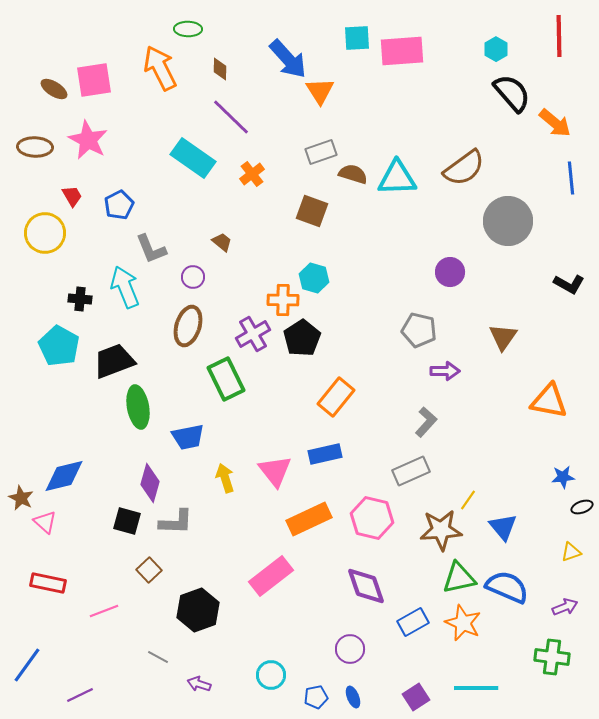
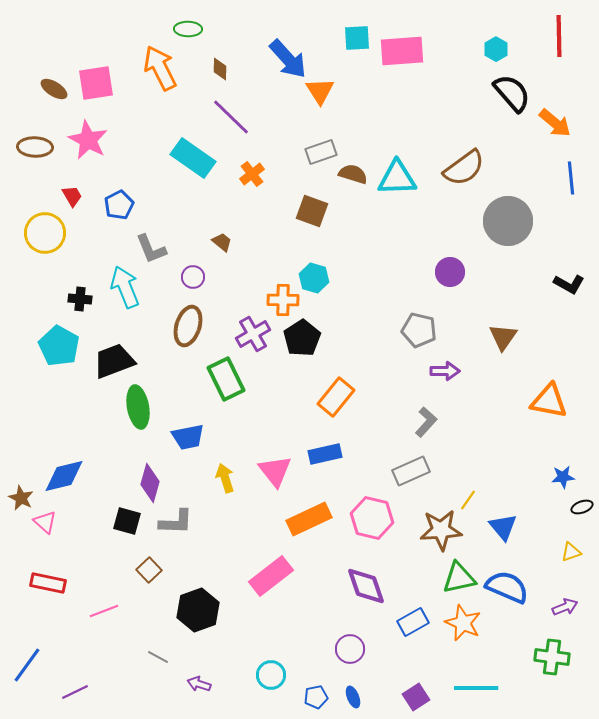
pink square at (94, 80): moved 2 px right, 3 px down
purple line at (80, 695): moved 5 px left, 3 px up
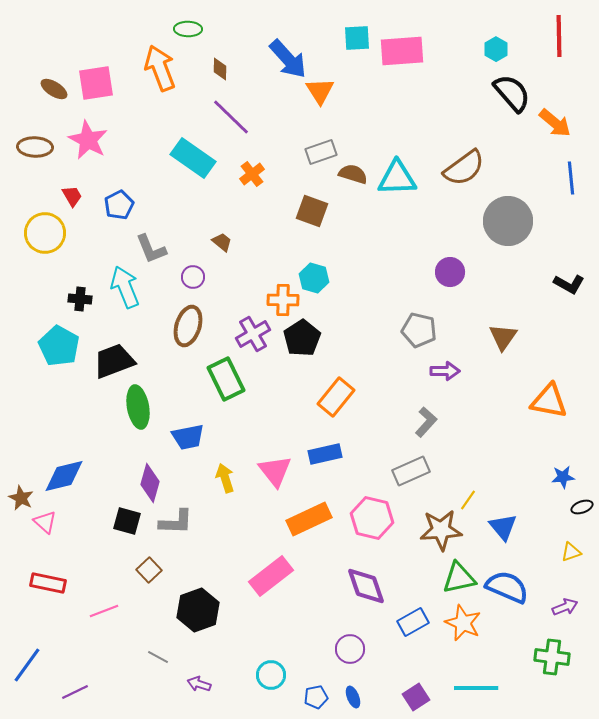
orange arrow at (160, 68): rotated 6 degrees clockwise
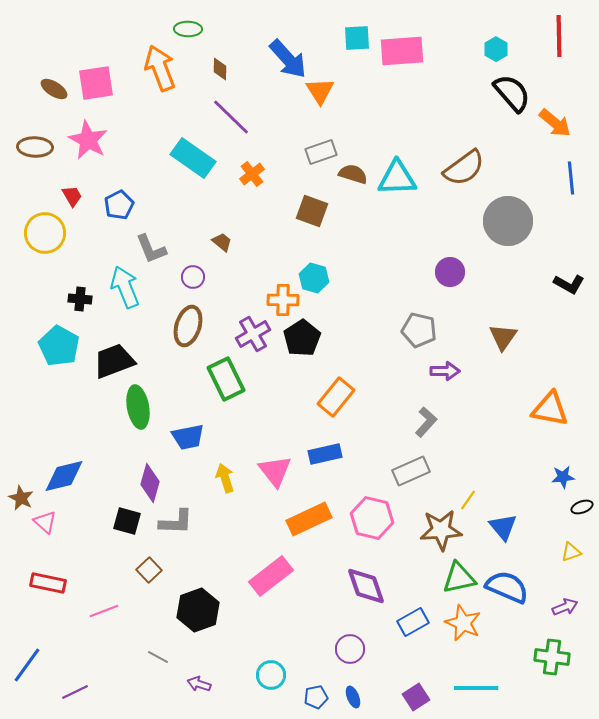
orange triangle at (549, 401): moved 1 px right, 8 px down
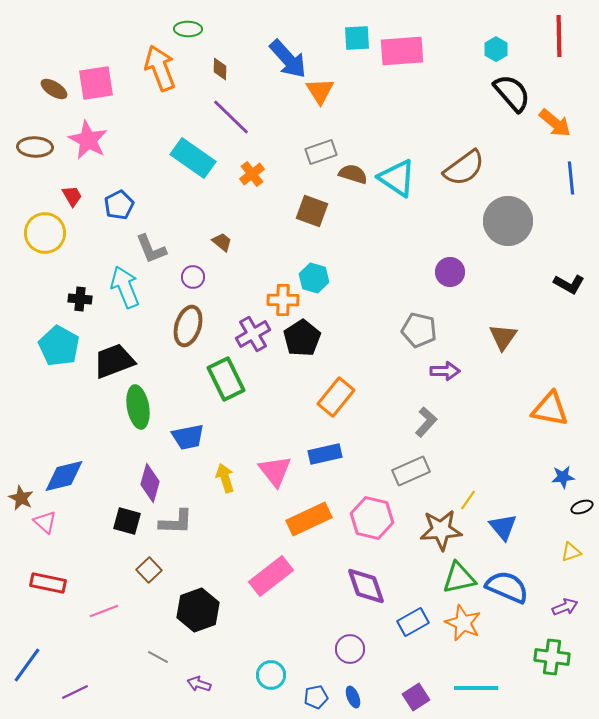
cyan triangle at (397, 178): rotated 36 degrees clockwise
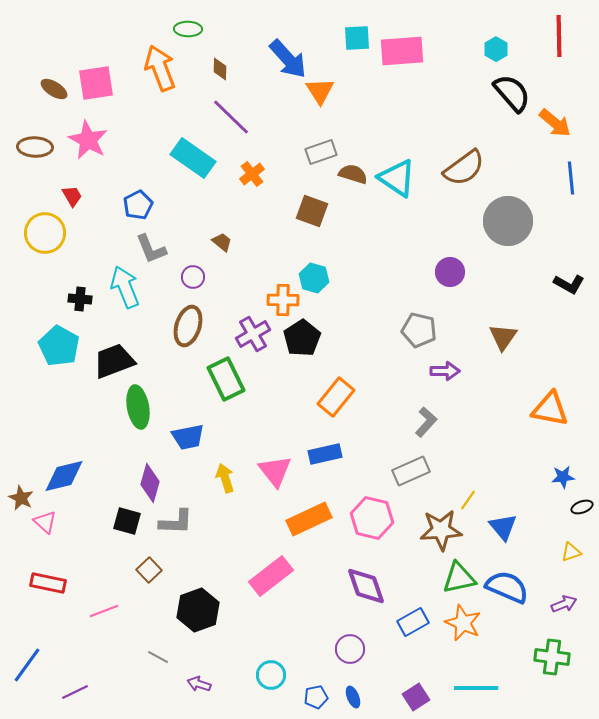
blue pentagon at (119, 205): moved 19 px right
purple arrow at (565, 607): moved 1 px left, 3 px up
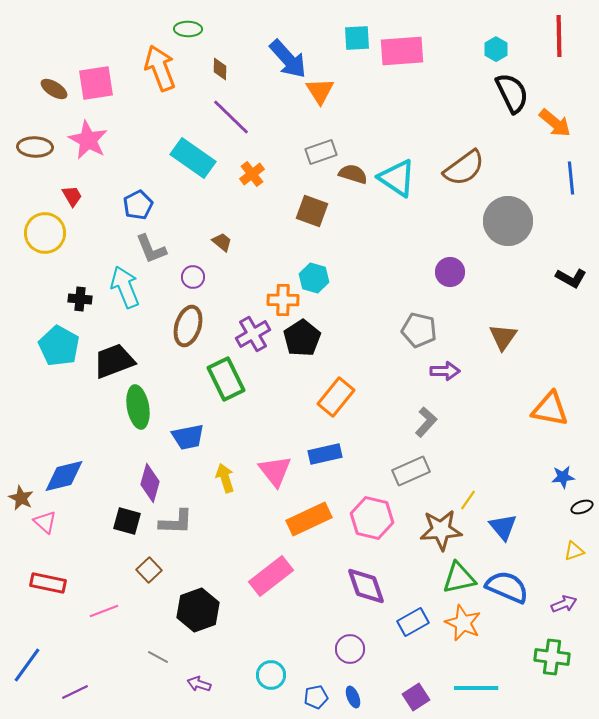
black semicircle at (512, 93): rotated 15 degrees clockwise
black L-shape at (569, 284): moved 2 px right, 6 px up
yellow triangle at (571, 552): moved 3 px right, 1 px up
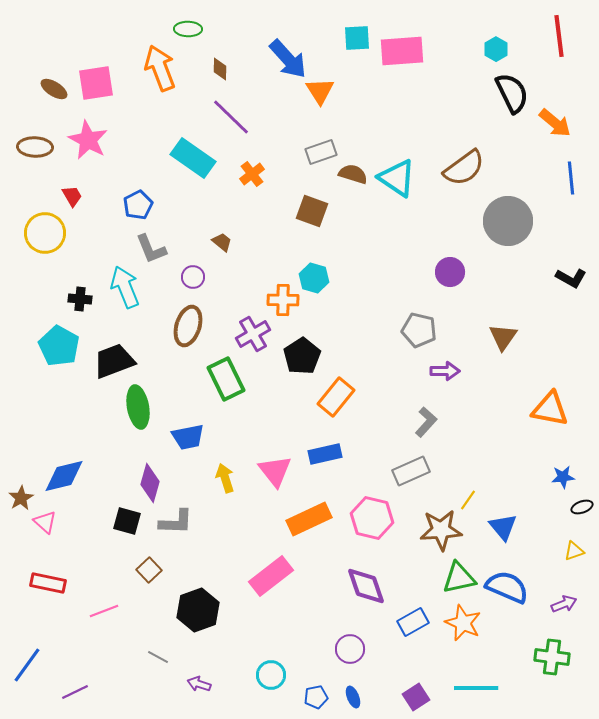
red line at (559, 36): rotated 6 degrees counterclockwise
black pentagon at (302, 338): moved 18 px down
brown star at (21, 498): rotated 15 degrees clockwise
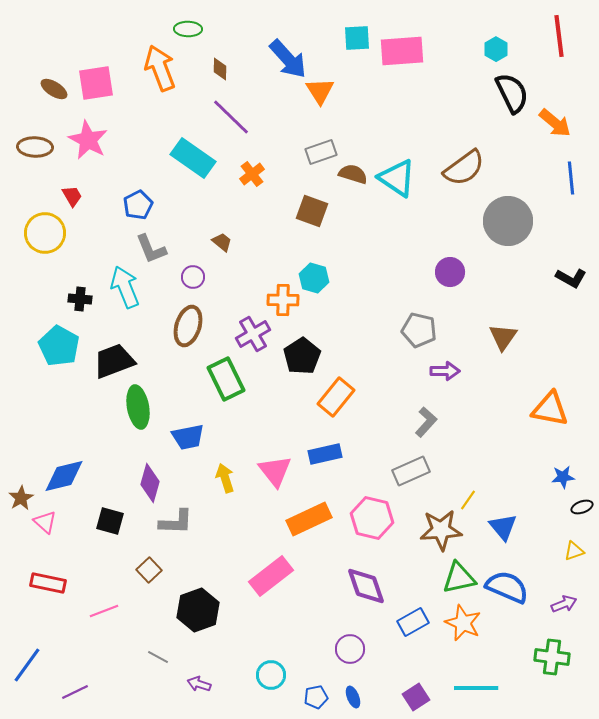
black square at (127, 521): moved 17 px left
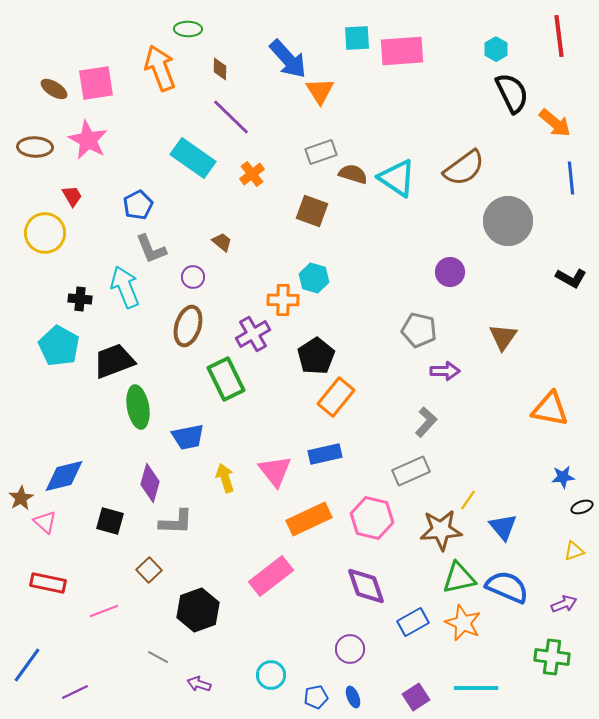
black pentagon at (302, 356): moved 14 px right
